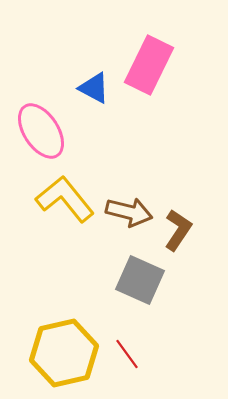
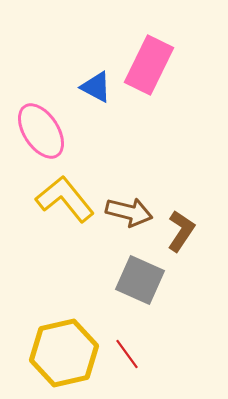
blue triangle: moved 2 px right, 1 px up
brown L-shape: moved 3 px right, 1 px down
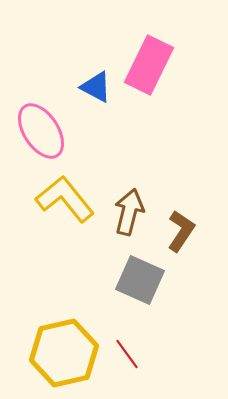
brown arrow: rotated 90 degrees counterclockwise
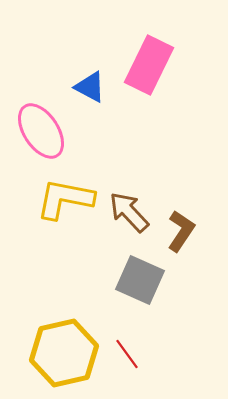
blue triangle: moved 6 px left
yellow L-shape: rotated 40 degrees counterclockwise
brown arrow: rotated 57 degrees counterclockwise
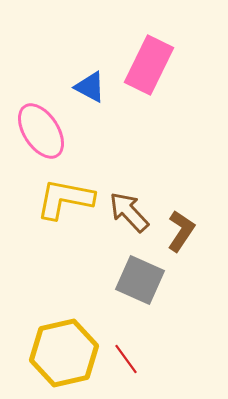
red line: moved 1 px left, 5 px down
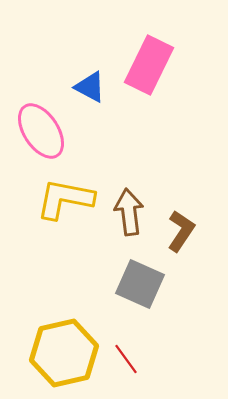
brown arrow: rotated 36 degrees clockwise
gray square: moved 4 px down
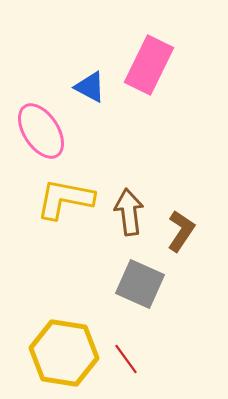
yellow hexagon: rotated 22 degrees clockwise
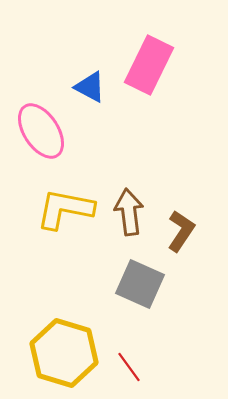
yellow L-shape: moved 10 px down
yellow hexagon: rotated 8 degrees clockwise
red line: moved 3 px right, 8 px down
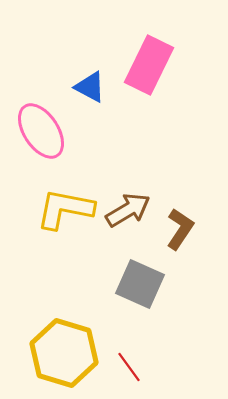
brown arrow: moved 1 px left, 2 px up; rotated 66 degrees clockwise
brown L-shape: moved 1 px left, 2 px up
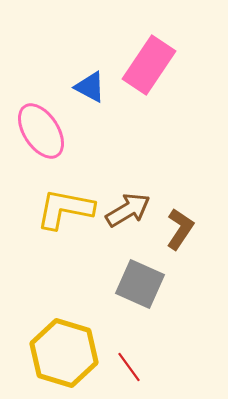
pink rectangle: rotated 8 degrees clockwise
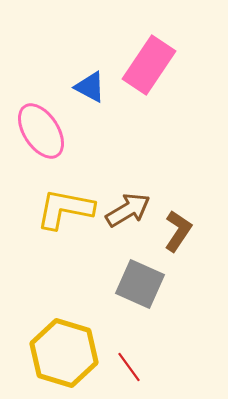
brown L-shape: moved 2 px left, 2 px down
